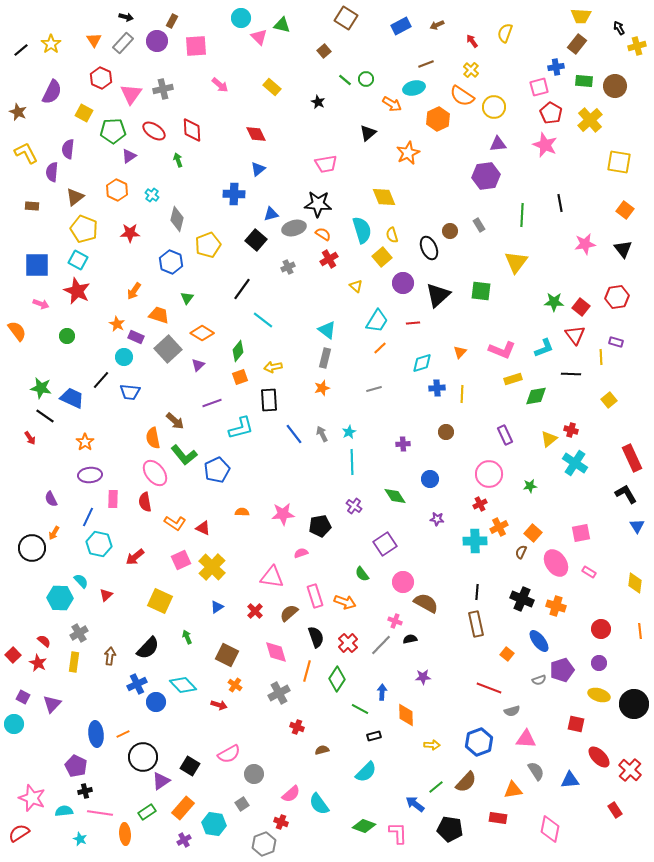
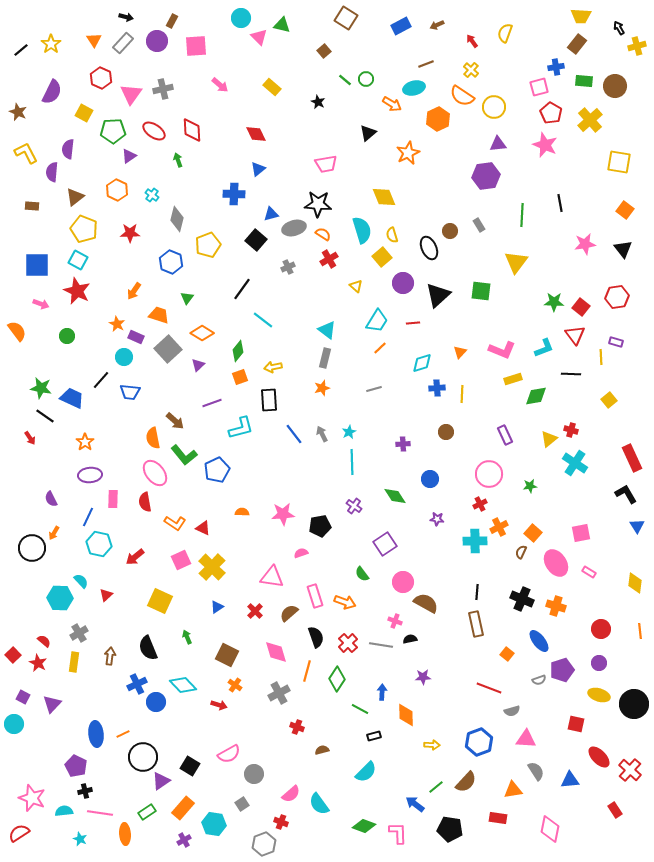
gray line at (381, 645): rotated 55 degrees clockwise
black semicircle at (148, 648): rotated 115 degrees clockwise
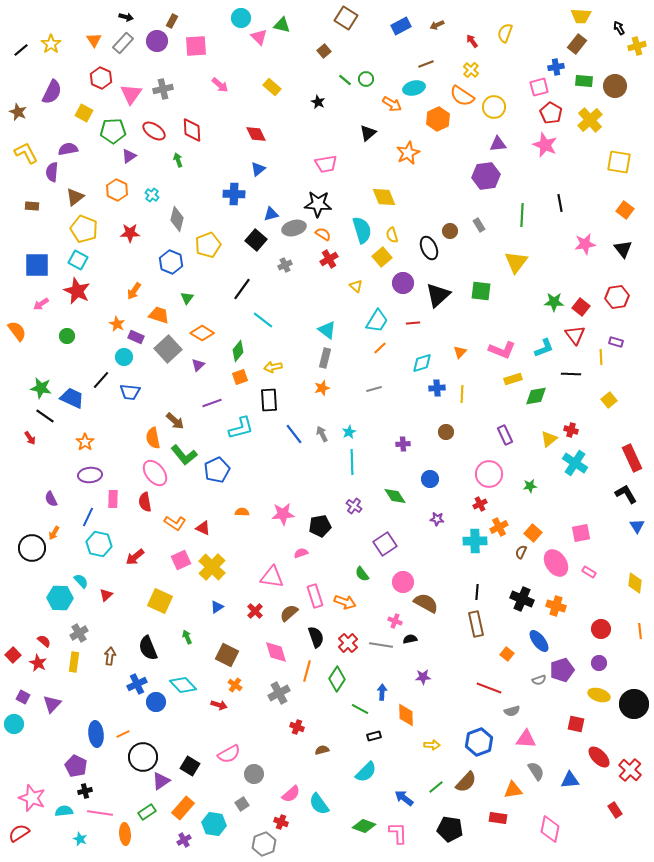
purple semicircle at (68, 149): rotated 72 degrees clockwise
gray cross at (288, 267): moved 3 px left, 2 px up
pink arrow at (41, 304): rotated 126 degrees clockwise
blue arrow at (415, 804): moved 11 px left, 6 px up
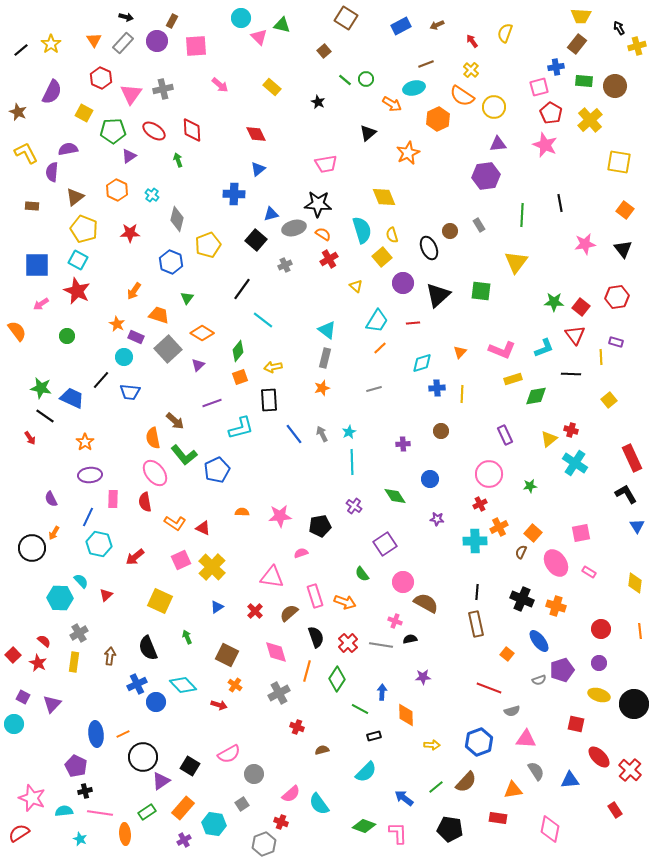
brown circle at (446, 432): moved 5 px left, 1 px up
pink star at (283, 514): moved 3 px left, 2 px down
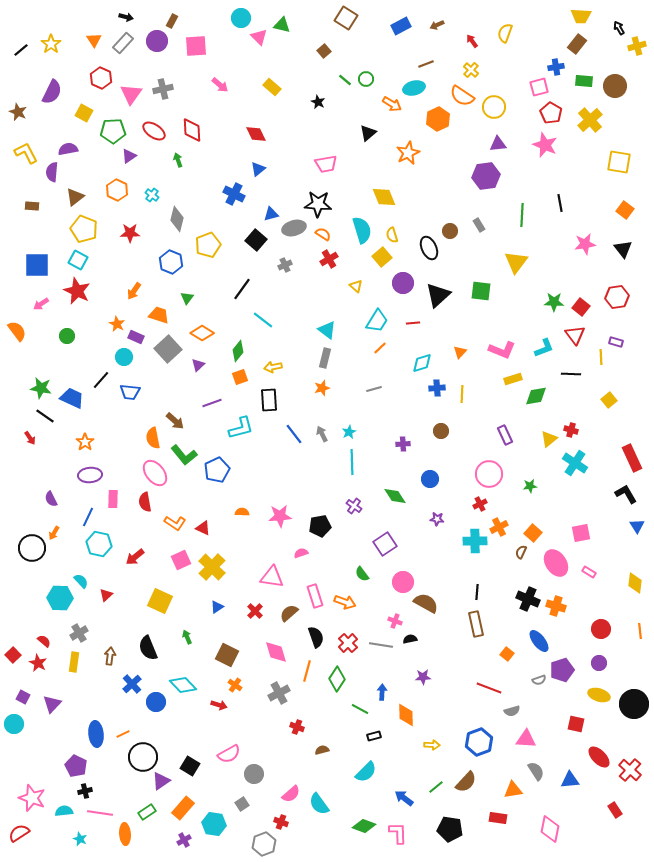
blue cross at (234, 194): rotated 25 degrees clockwise
black cross at (522, 599): moved 6 px right
blue cross at (137, 684): moved 5 px left; rotated 18 degrees counterclockwise
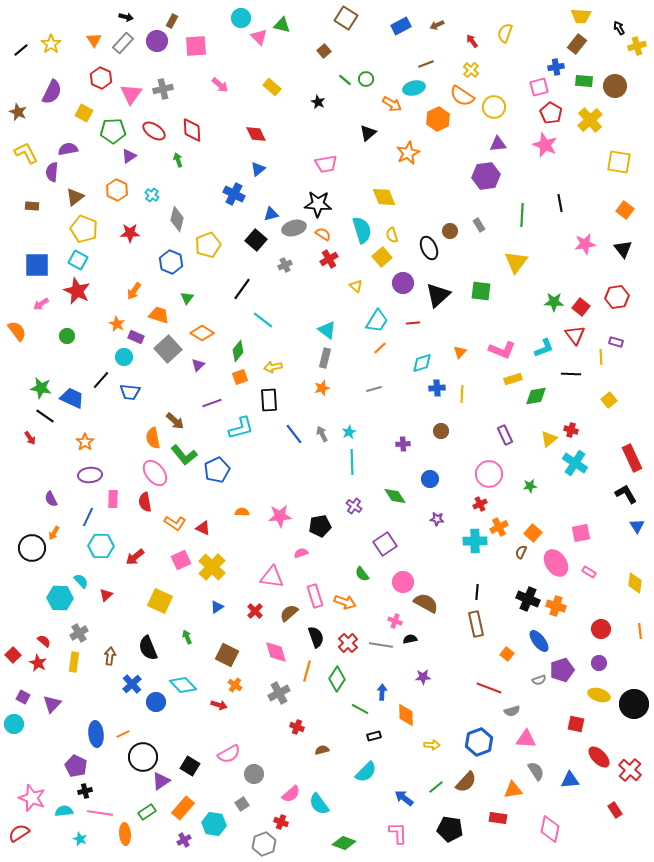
cyan hexagon at (99, 544): moved 2 px right, 2 px down; rotated 10 degrees counterclockwise
green diamond at (364, 826): moved 20 px left, 17 px down
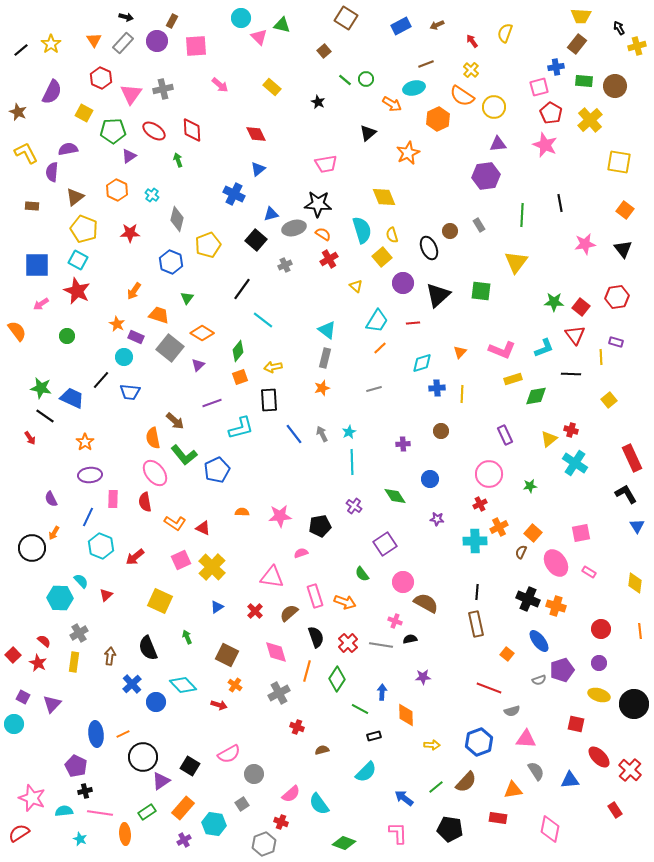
gray square at (168, 349): moved 2 px right, 1 px up; rotated 8 degrees counterclockwise
cyan hexagon at (101, 546): rotated 20 degrees clockwise
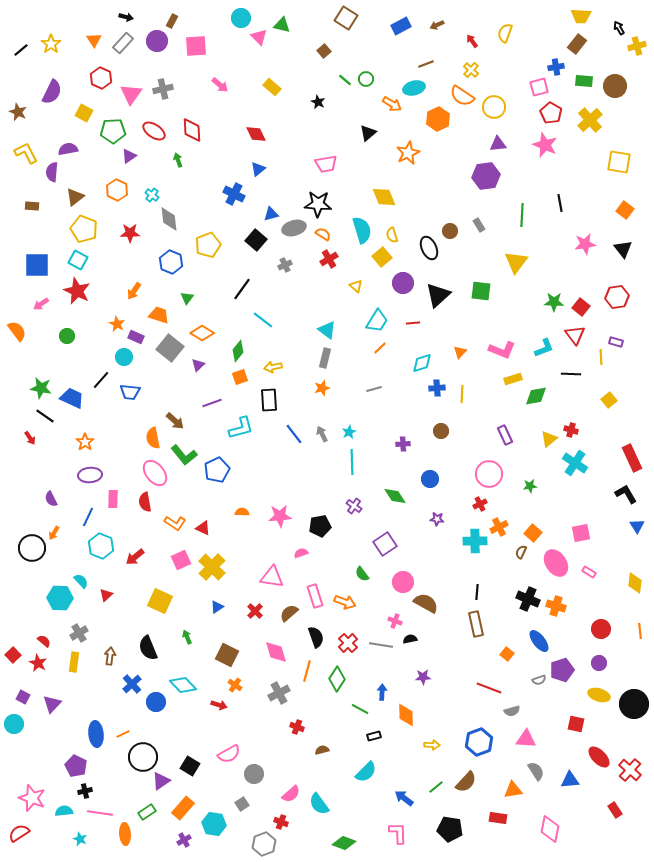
gray diamond at (177, 219): moved 8 px left; rotated 20 degrees counterclockwise
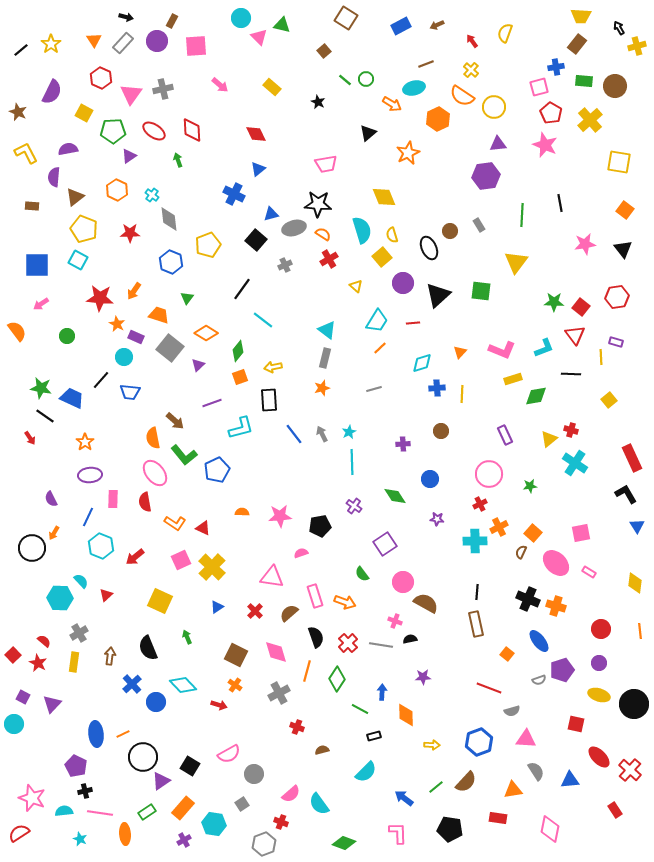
purple semicircle at (52, 172): moved 2 px right, 5 px down
red star at (77, 291): moved 23 px right, 7 px down; rotated 20 degrees counterclockwise
orange diamond at (202, 333): moved 4 px right
pink ellipse at (556, 563): rotated 12 degrees counterclockwise
brown square at (227, 655): moved 9 px right
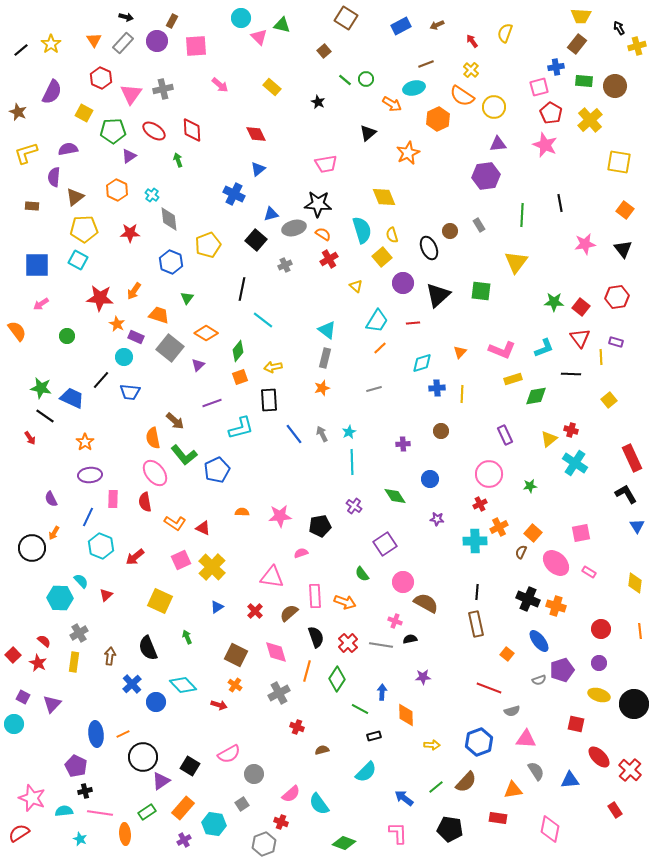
yellow L-shape at (26, 153): rotated 80 degrees counterclockwise
yellow pentagon at (84, 229): rotated 24 degrees counterclockwise
black line at (242, 289): rotated 25 degrees counterclockwise
red triangle at (575, 335): moved 5 px right, 3 px down
pink rectangle at (315, 596): rotated 15 degrees clockwise
